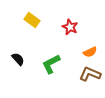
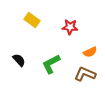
red star: rotated 21 degrees counterclockwise
black semicircle: moved 1 px right, 1 px down
brown L-shape: moved 5 px left
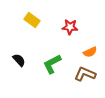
green L-shape: moved 1 px right
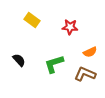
green L-shape: moved 2 px right; rotated 10 degrees clockwise
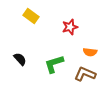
yellow rectangle: moved 1 px left, 4 px up
red star: rotated 21 degrees counterclockwise
orange semicircle: rotated 32 degrees clockwise
black semicircle: moved 1 px right, 1 px up
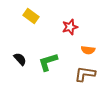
orange semicircle: moved 2 px left, 2 px up
green L-shape: moved 6 px left, 2 px up
brown L-shape: rotated 15 degrees counterclockwise
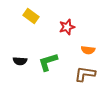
red star: moved 3 px left
black semicircle: moved 2 px down; rotated 136 degrees clockwise
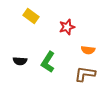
green L-shape: rotated 40 degrees counterclockwise
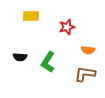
yellow rectangle: rotated 35 degrees counterclockwise
black semicircle: moved 4 px up
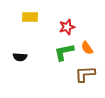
yellow rectangle: moved 1 px left, 1 px down
orange semicircle: moved 1 px left, 2 px up; rotated 48 degrees clockwise
green L-shape: moved 16 px right, 10 px up; rotated 45 degrees clockwise
brown L-shape: rotated 10 degrees counterclockwise
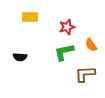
orange semicircle: moved 4 px right, 3 px up
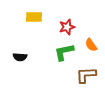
yellow rectangle: moved 4 px right
brown L-shape: moved 1 px right, 1 px down
